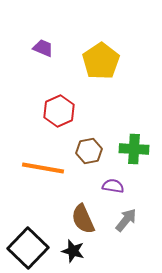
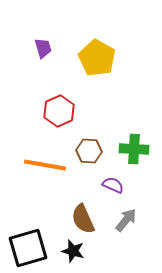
purple trapezoid: rotated 50 degrees clockwise
yellow pentagon: moved 4 px left, 3 px up; rotated 9 degrees counterclockwise
brown hexagon: rotated 15 degrees clockwise
orange line: moved 2 px right, 3 px up
purple semicircle: moved 1 px up; rotated 15 degrees clockwise
black square: rotated 30 degrees clockwise
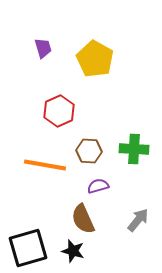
yellow pentagon: moved 2 px left, 1 px down
purple semicircle: moved 15 px left, 1 px down; rotated 40 degrees counterclockwise
gray arrow: moved 12 px right
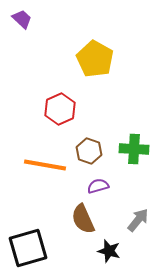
purple trapezoid: moved 21 px left, 29 px up; rotated 30 degrees counterclockwise
red hexagon: moved 1 px right, 2 px up
brown hexagon: rotated 15 degrees clockwise
black star: moved 36 px right
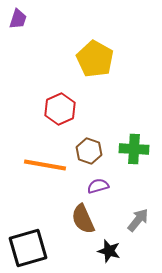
purple trapezoid: moved 4 px left; rotated 65 degrees clockwise
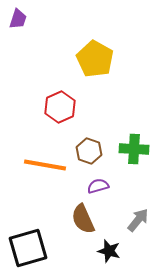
red hexagon: moved 2 px up
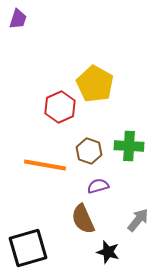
yellow pentagon: moved 25 px down
green cross: moved 5 px left, 3 px up
black star: moved 1 px left, 1 px down
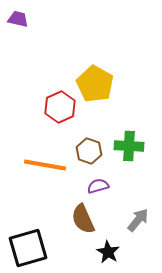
purple trapezoid: rotated 95 degrees counterclockwise
black star: rotated 15 degrees clockwise
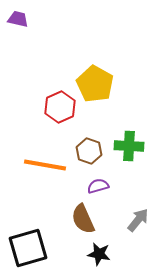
black star: moved 9 px left, 2 px down; rotated 20 degrees counterclockwise
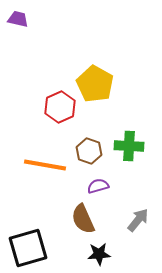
black star: rotated 15 degrees counterclockwise
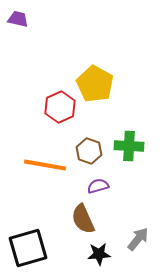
gray arrow: moved 19 px down
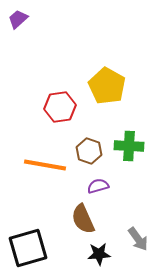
purple trapezoid: rotated 55 degrees counterclockwise
yellow pentagon: moved 12 px right, 2 px down
red hexagon: rotated 16 degrees clockwise
gray arrow: rotated 105 degrees clockwise
